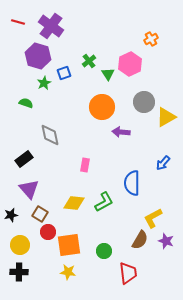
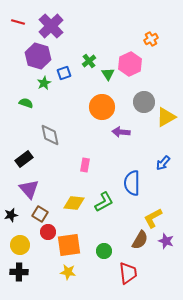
purple cross: rotated 10 degrees clockwise
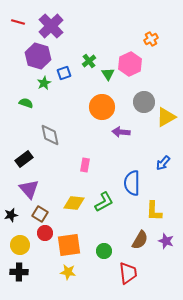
yellow L-shape: moved 1 px right, 7 px up; rotated 60 degrees counterclockwise
red circle: moved 3 px left, 1 px down
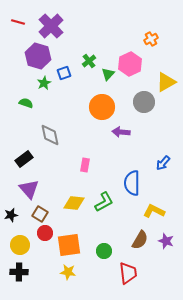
green triangle: rotated 16 degrees clockwise
yellow triangle: moved 35 px up
yellow L-shape: rotated 115 degrees clockwise
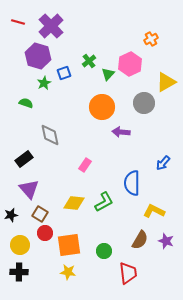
gray circle: moved 1 px down
pink rectangle: rotated 24 degrees clockwise
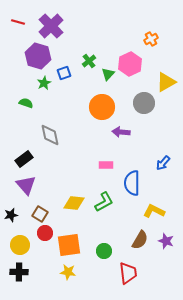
pink rectangle: moved 21 px right; rotated 56 degrees clockwise
purple triangle: moved 3 px left, 4 px up
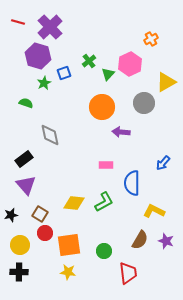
purple cross: moved 1 px left, 1 px down
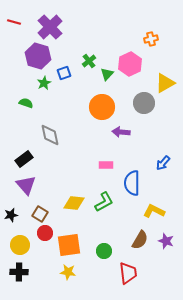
red line: moved 4 px left
orange cross: rotated 16 degrees clockwise
green triangle: moved 1 px left
yellow triangle: moved 1 px left, 1 px down
